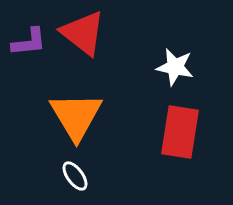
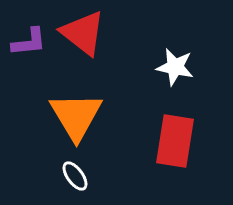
red rectangle: moved 5 px left, 9 px down
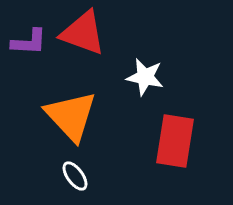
red triangle: rotated 18 degrees counterclockwise
purple L-shape: rotated 9 degrees clockwise
white star: moved 30 px left, 10 px down
orange triangle: moved 5 px left; rotated 12 degrees counterclockwise
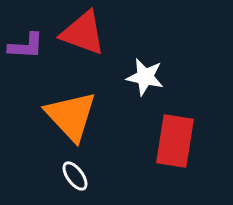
purple L-shape: moved 3 px left, 4 px down
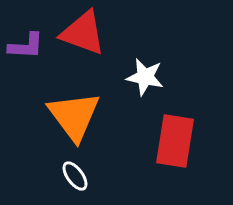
orange triangle: moved 3 px right; rotated 6 degrees clockwise
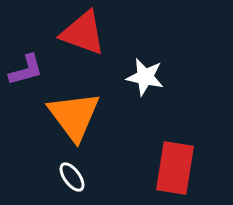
purple L-shape: moved 24 px down; rotated 18 degrees counterclockwise
red rectangle: moved 27 px down
white ellipse: moved 3 px left, 1 px down
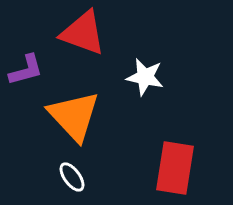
orange triangle: rotated 6 degrees counterclockwise
